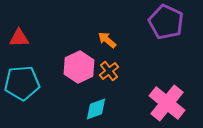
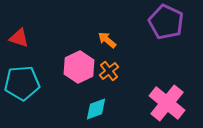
red triangle: rotated 20 degrees clockwise
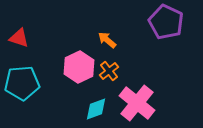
pink cross: moved 30 px left
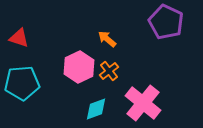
orange arrow: moved 1 px up
pink cross: moved 6 px right
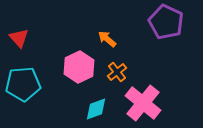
red triangle: rotated 30 degrees clockwise
orange cross: moved 8 px right, 1 px down
cyan pentagon: moved 1 px right, 1 px down
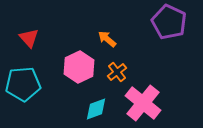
purple pentagon: moved 3 px right
red triangle: moved 10 px right
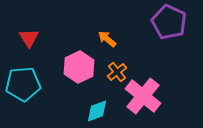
red triangle: rotated 10 degrees clockwise
pink cross: moved 7 px up
cyan diamond: moved 1 px right, 2 px down
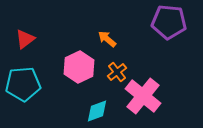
purple pentagon: rotated 20 degrees counterclockwise
red triangle: moved 4 px left, 1 px down; rotated 25 degrees clockwise
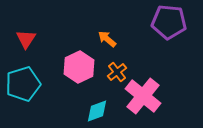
red triangle: moved 1 px right; rotated 20 degrees counterclockwise
cyan pentagon: rotated 12 degrees counterclockwise
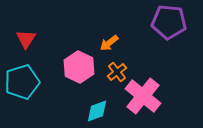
orange arrow: moved 2 px right, 4 px down; rotated 78 degrees counterclockwise
pink hexagon: rotated 8 degrees counterclockwise
cyan pentagon: moved 1 px left, 2 px up
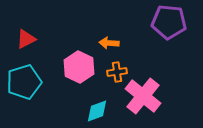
red triangle: rotated 30 degrees clockwise
orange arrow: rotated 42 degrees clockwise
orange cross: rotated 30 degrees clockwise
cyan pentagon: moved 2 px right
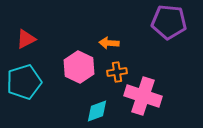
pink cross: rotated 21 degrees counterclockwise
